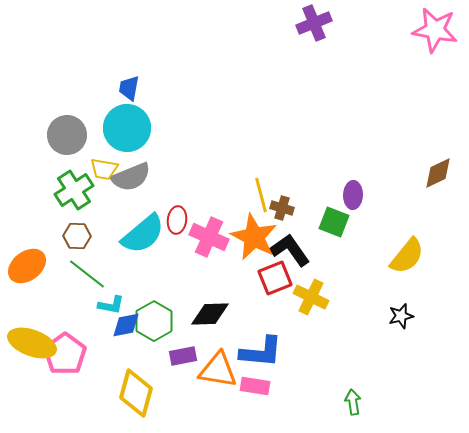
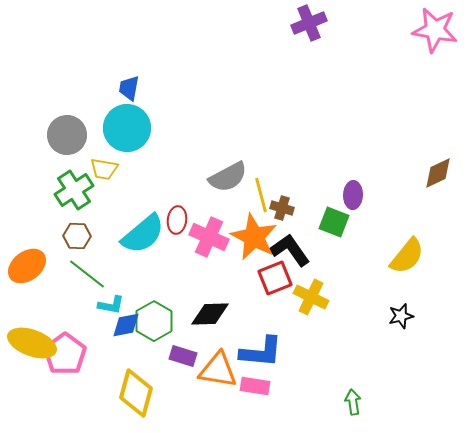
purple cross: moved 5 px left
gray semicircle: moved 97 px right; rotated 6 degrees counterclockwise
purple rectangle: rotated 28 degrees clockwise
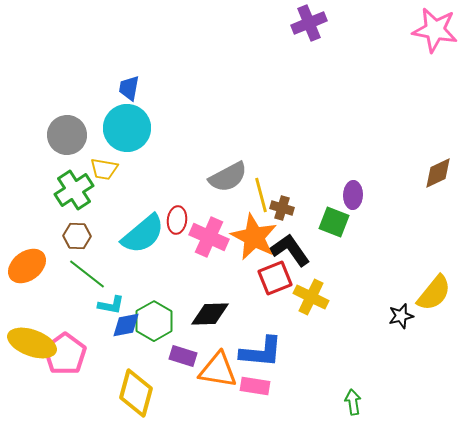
yellow semicircle: moved 27 px right, 37 px down
